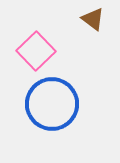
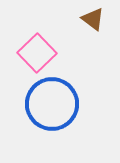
pink square: moved 1 px right, 2 px down
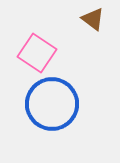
pink square: rotated 12 degrees counterclockwise
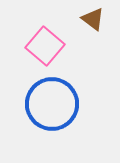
pink square: moved 8 px right, 7 px up; rotated 6 degrees clockwise
